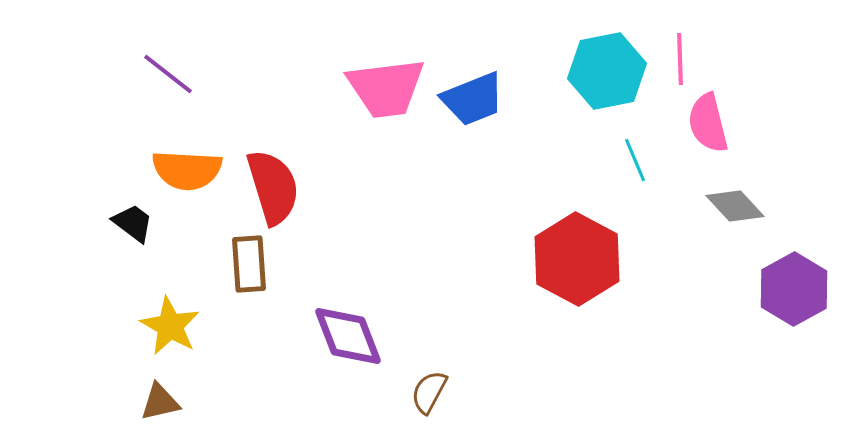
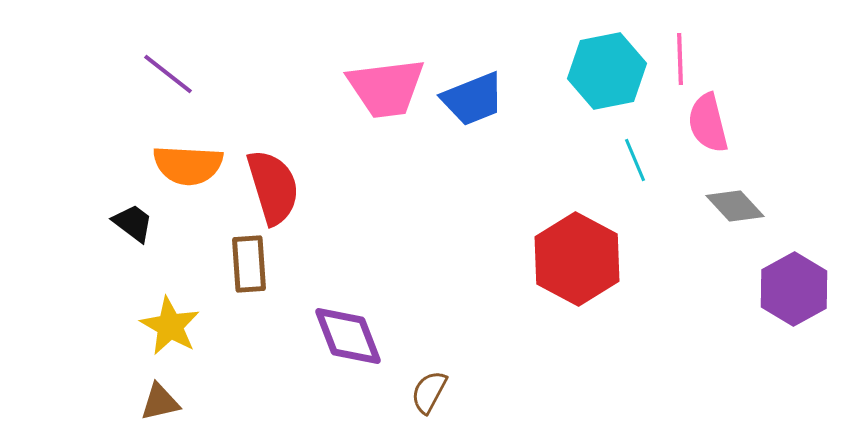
orange semicircle: moved 1 px right, 5 px up
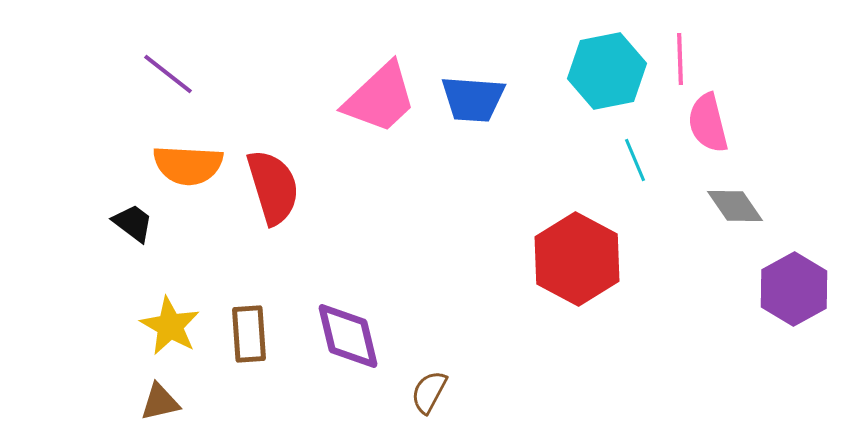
pink trapezoid: moved 6 px left, 10 px down; rotated 36 degrees counterclockwise
blue trapezoid: rotated 26 degrees clockwise
gray diamond: rotated 8 degrees clockwise
brown rectangle: moved 70 px down
purple diamond: rotated 8 degrees clockwise
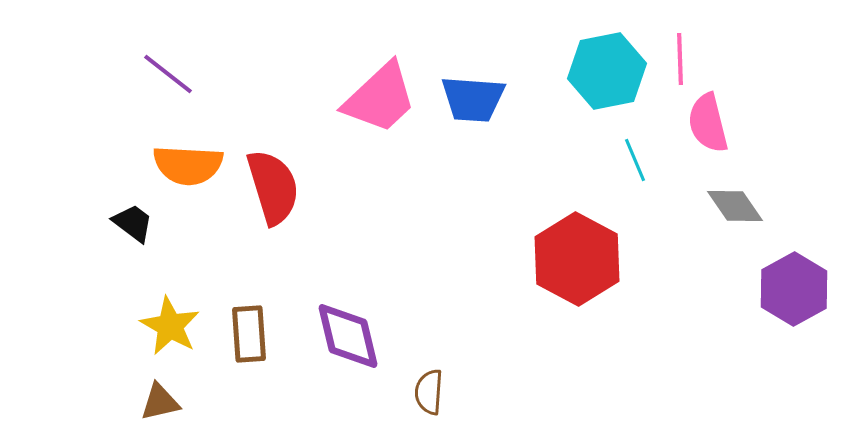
brown semicircle: rotated 24 degrees counterclockwise
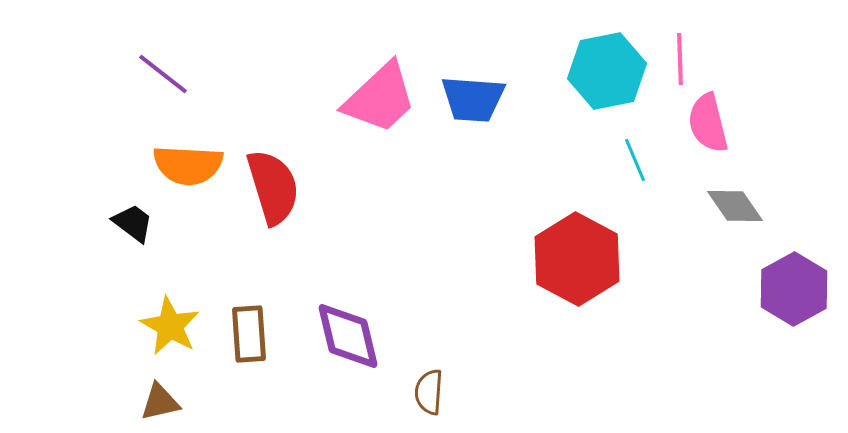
purple line: moved 5 px left
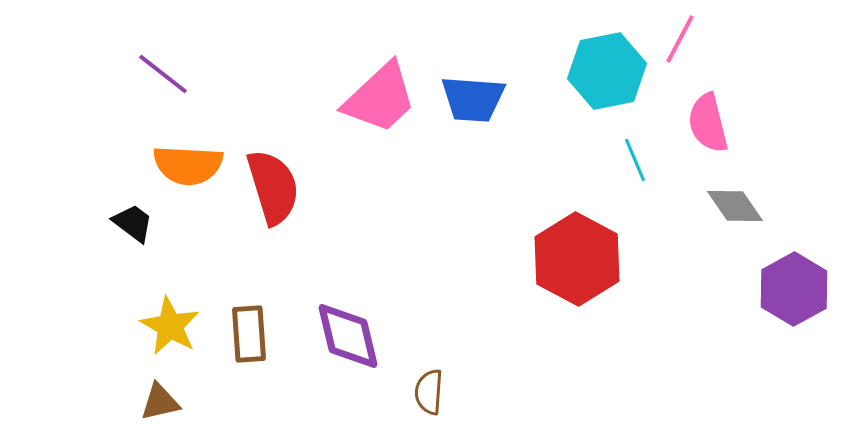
pink line: moved 20 px up; rotated 30 degrees clockwise
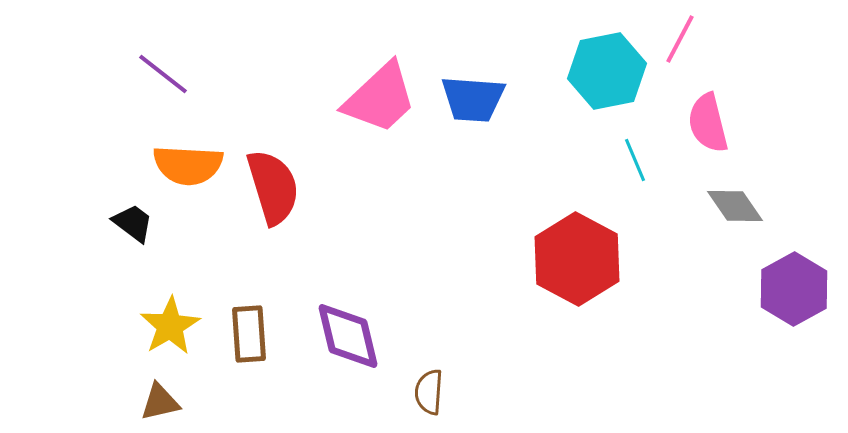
yellow star: rotated 12 degrees clockwise
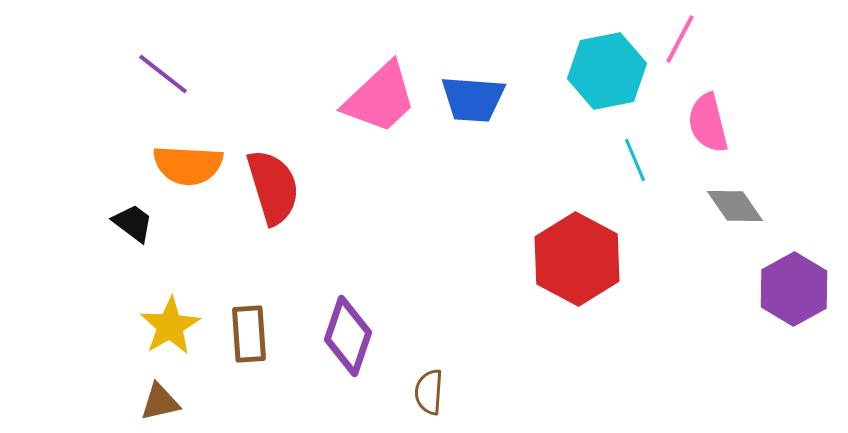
purple diamond: rotated 32 degrees clockwise
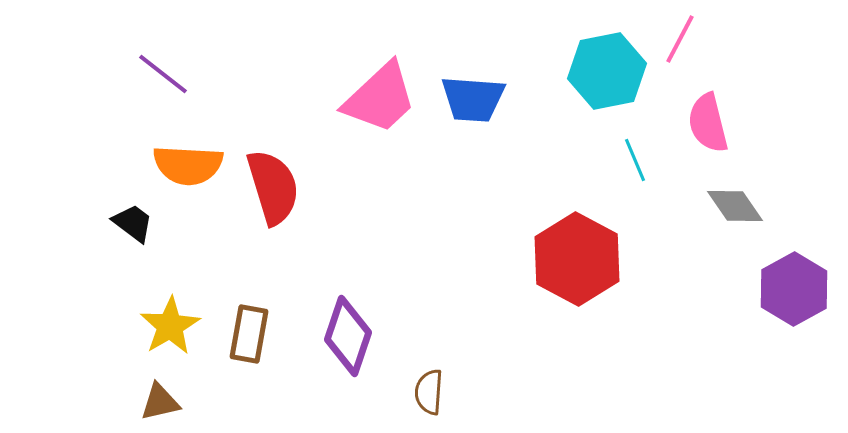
brown rectangle: rotated 14 degrees clockwise
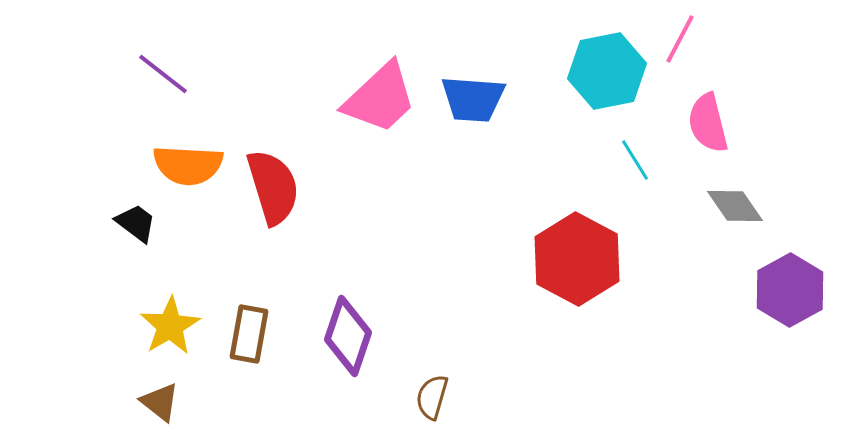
cyan line: rotated 9 degrees counterclockwise
black trapezoid: moved 3 px right
purple hexagon: moved 4 px left, 1 px down
brown semicircle: moved 3 px right, 5 px down; rotated 12 degrees clockwise
brown triangle: rotated 51 degrees clockwise
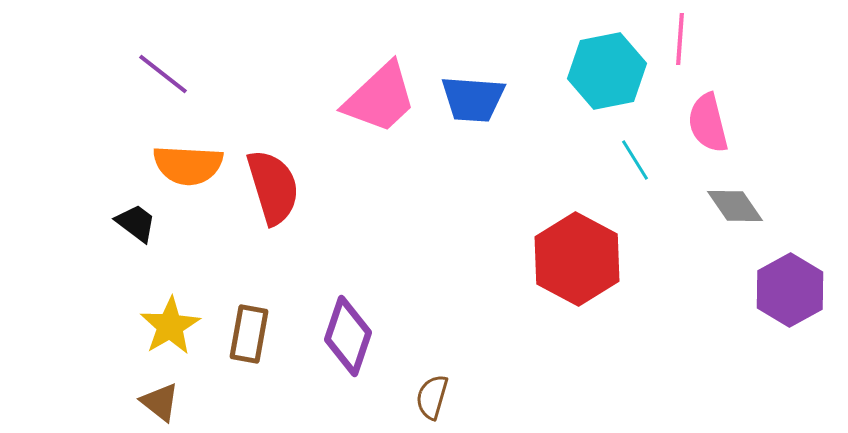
pink line: rotated 24 degrees counterclockwise
